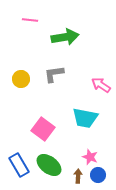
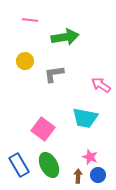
yellow circle: moved 4 px right, 18 px up
green ellipse: rotated 25 degrees clockwise
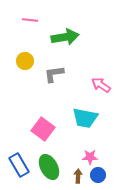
pink star: rotated 21 degrees counterclockwise
green ellipse: moved 2 px down
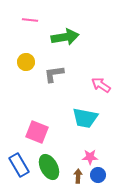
yellow circle: moved 1 px right, 1 px down
pink square: moved 6 px left, 3 px down; rotated 15 degrees counterclockwise
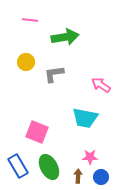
blue rectangle: moved 1 px left, 1 px down
blue circle: moved 3 px right, 2 px down
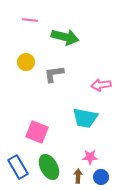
green arrow: rotated 24 degrees clockwise
pink arrow: rotated 42 degrees counterclockwise
blue rectangle: moved 1 px down
